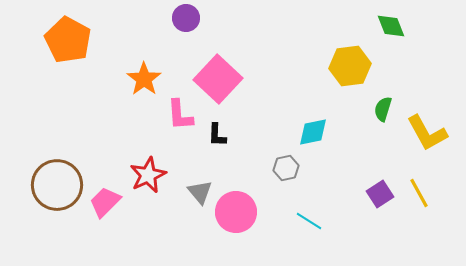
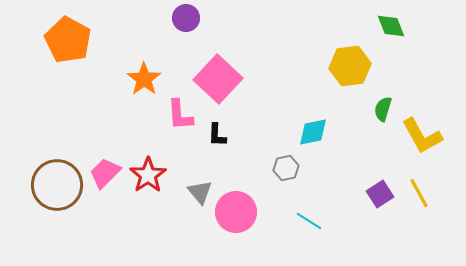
yellow L-shape: moved 5 px left, 3 px down
red star: rotated 9 degrees counterclockwise
pink trapezoid: moved 29 px up
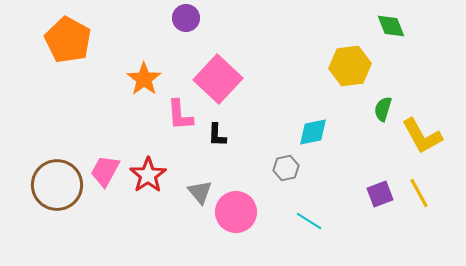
pink trapezoid: moved 2 px up; rotated 16 degrees counterclockwise
purple square: rotated 12 degrees clockwise
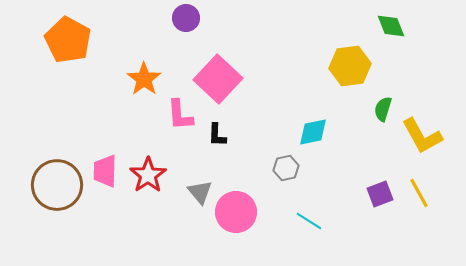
pink trapezoid: rotated 28 degrees counterclockwise
